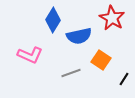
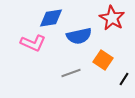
blue diamond: moved 2 px left, 2 px up; rotated 50 degrees clockwise
pink L-shape: moved 3 px right, 12 px up
orange square: moved 2 px right
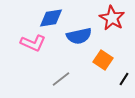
gray line: moved 10 px left, 6 px down; rotated 18 degrees counterclockwise
